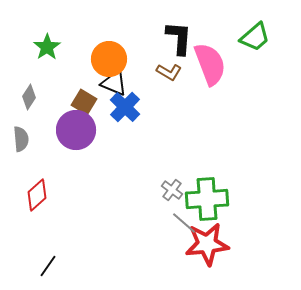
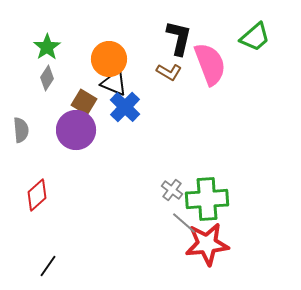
black L-shape: rotated 9 degrees clockwise
gray diamond: moved 18 px right, 19 px up
gray semicircle: moved 9 px up
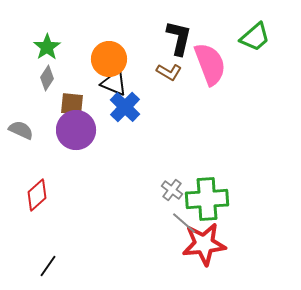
brown square: moved 12 px left, 2 px down; rotated 25 degrees counterclockwise
gray semicircle: rotated 60 degrees counterclockwise
red star: moved 3 px left
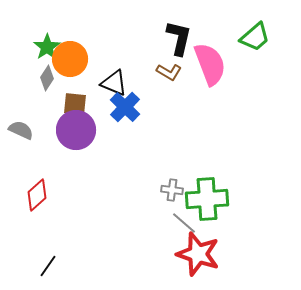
orange circle: moved 39 px left
brown square: moved 3 px right
gray cross: rotated 30 degrees counterclockwise
red star: moved 6 px left, 10 px down; rotated 24 degrees clockwise
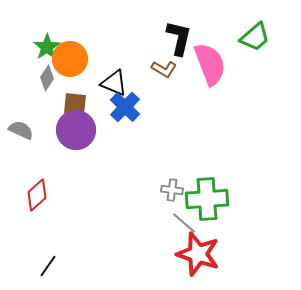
brown L-shape: moved 5 px left, 3 px up
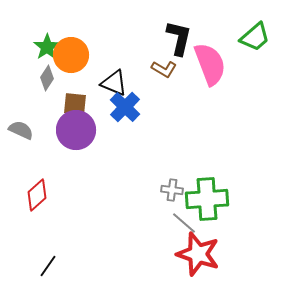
orange circle: moved 1 px right, 4 px up
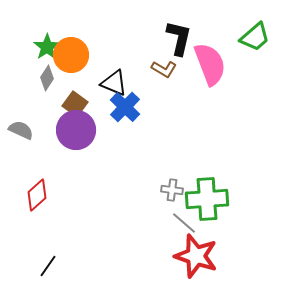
brown square: rotated 30 degrees clockwise
red star: moved 2 px left, 2 px down
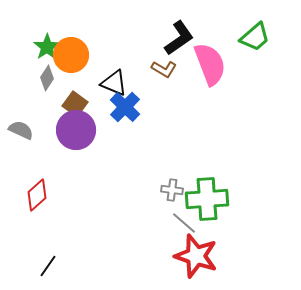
black L-shape: rotated 42 degrees clockwise
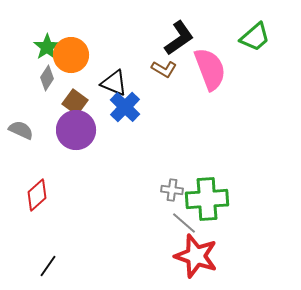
pink semicircle: moved 5 px down
brown square: moved 2 px up
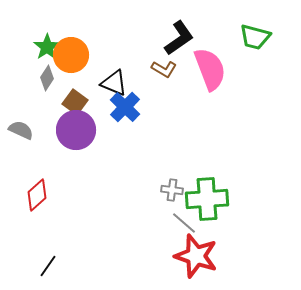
green trapezoid: rotated 56 degrees clockwise
